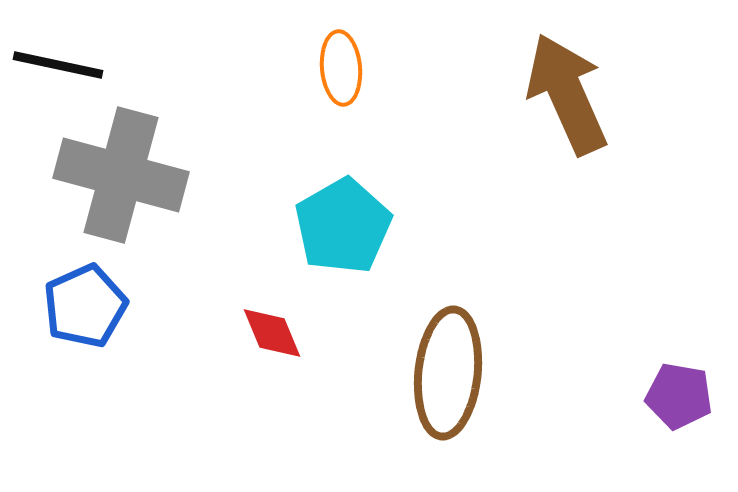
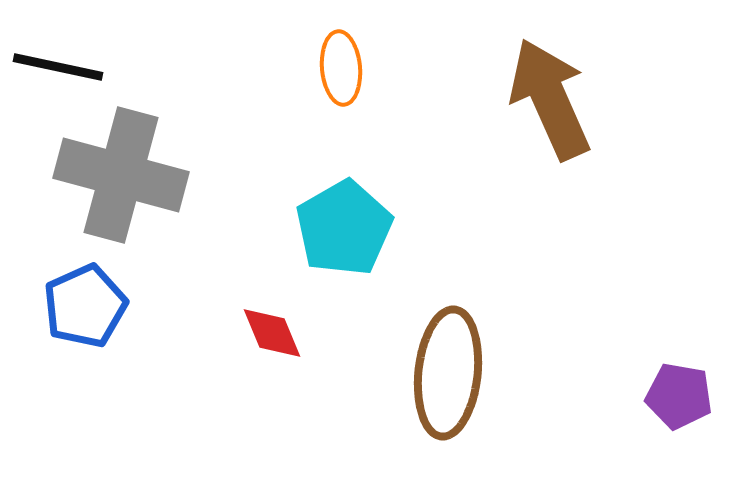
black line: moved 2 px down
brown arrow: moved 17 px left, 5 px down
cyan pentagon: moved 1 px right, 2 px down
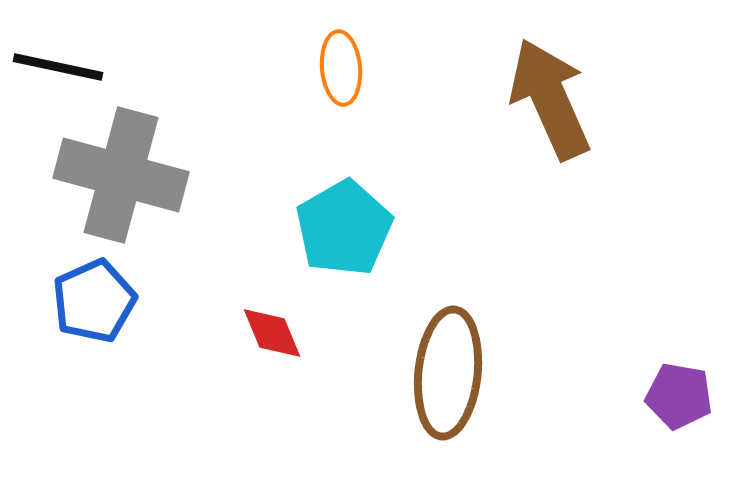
blue pentagon: moved 9 px right, 5 px up
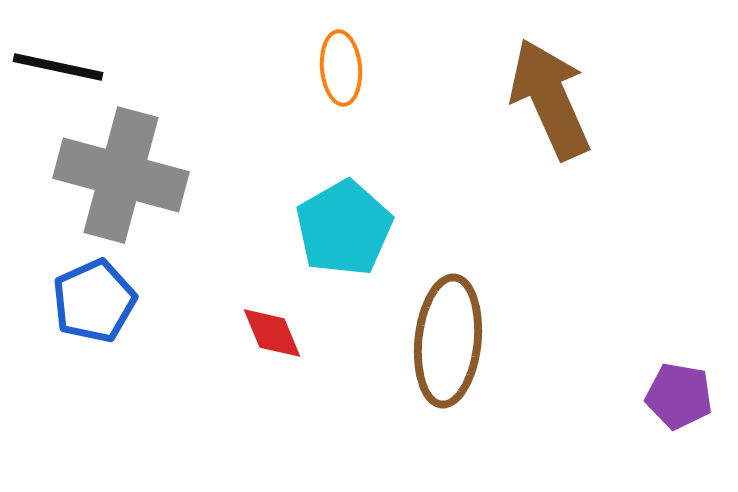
brown ellipse: moved 32 px up
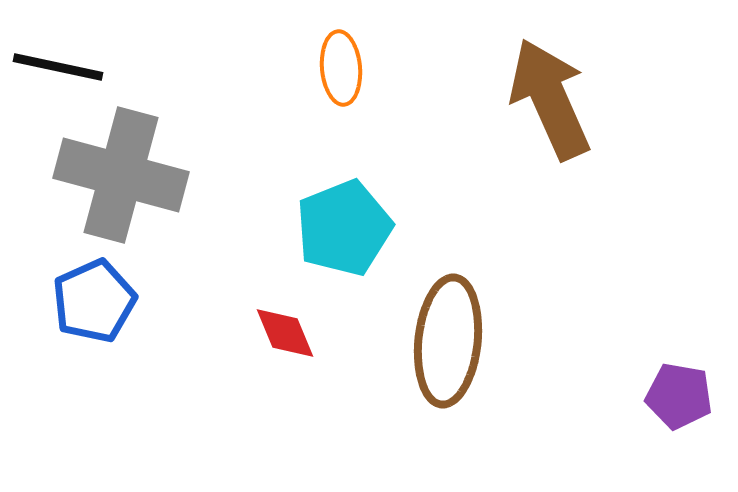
cyan pentagon: rotated 8 degrees clockwise
red diamond: moved 13 px right
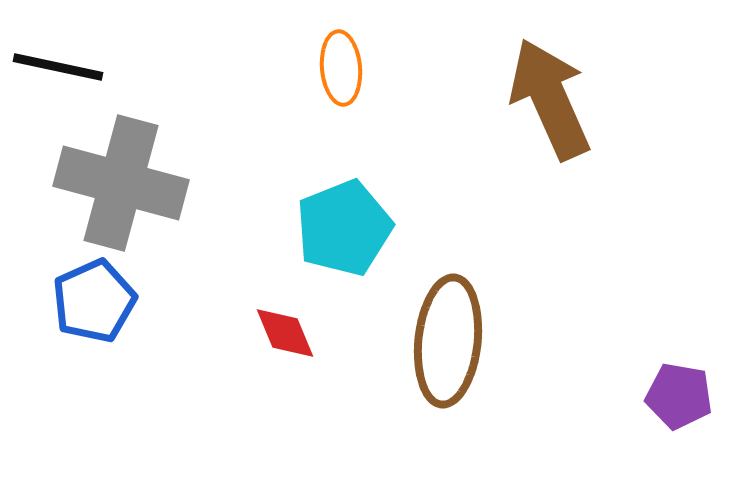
gray cross: moved 8 px down
